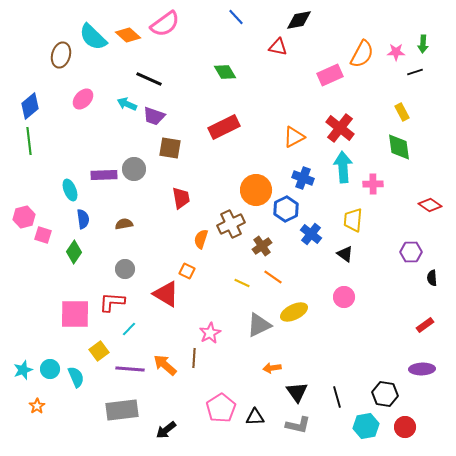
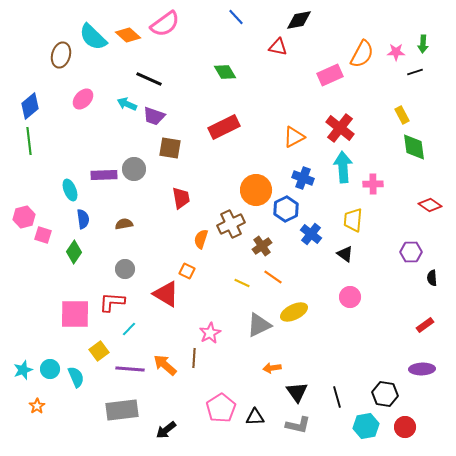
yellow rectangle at (402, 112): moved 3 px down
green diamond at (399, 147): moved 15 px right
pink circle at (344, 297): moved 6 px right
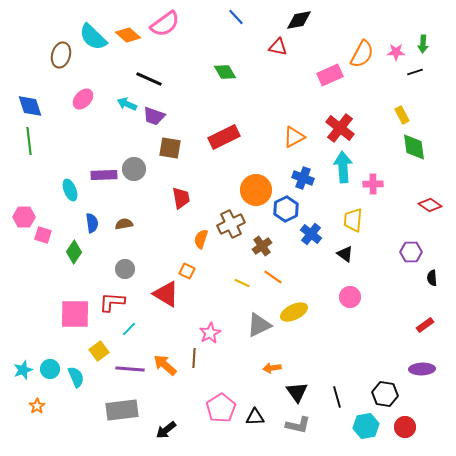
blue diamond at (30, 106): rotated 68 degrees counterclockwise
red rectangle at (224, 127): moved 10 px down
pink hexagon at (24, 217): rotated 15 degrees clockwise
blue semicircle at (83, 219): moved 9 px right, 4 px down
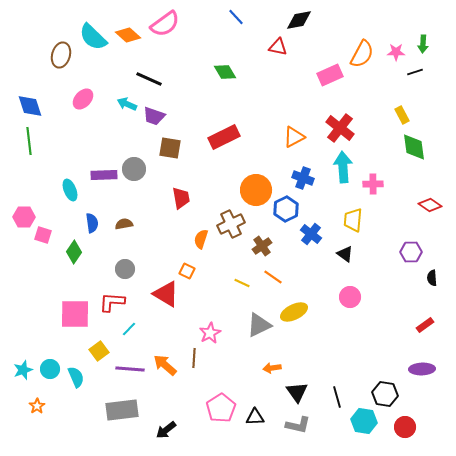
cyan hexagon at (366, 426): moved 2 px left, 5 px up; rotated 20 degrees clockwise
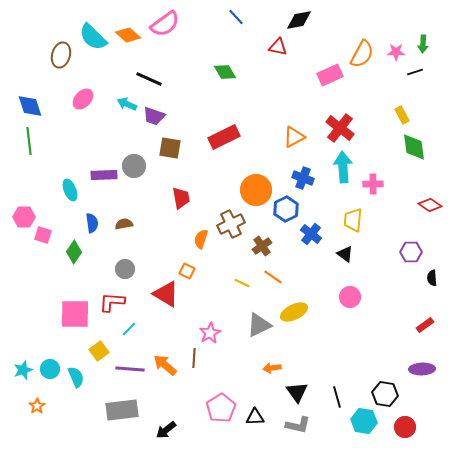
gray circle at (134, 169): moved 3 px up
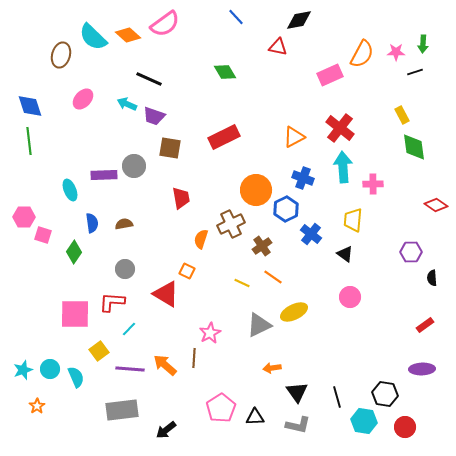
red diamond at (430, 205): moved 6 px right
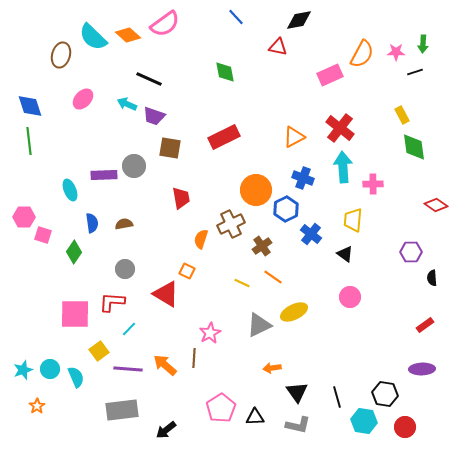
green diamond at (225, 72): rotated 20 degrees clockwise
purple line at (130, 369): moved 2 px left
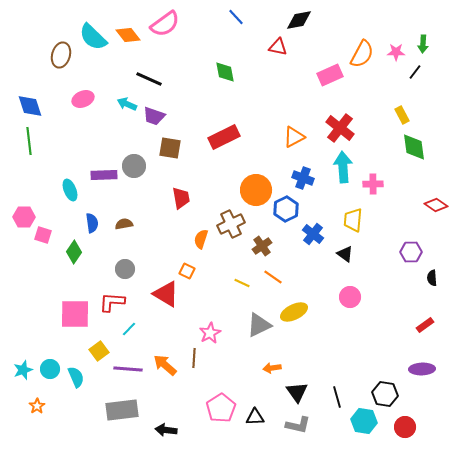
orange diamond at (128, 35): rotated 10 degrees clockwise
black line at (415, 72): rotated 35 degrees counterclockwise
pink ellipse at (83, 99): rotated 25 degrees clockwise
blue cross at (311, 234): moved 2 px right
black arrow at (166, 430): rotated 45 degrees clockwise
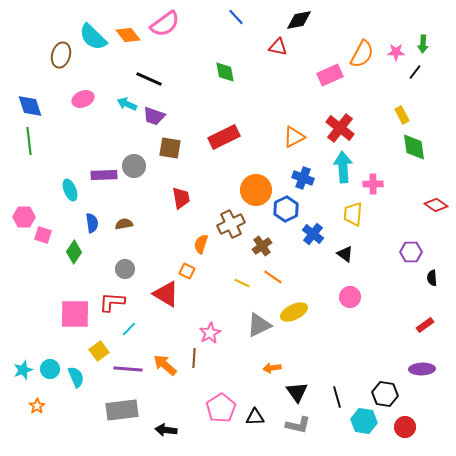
yellow trapezoid at (353, 220): moved 6 px up
orange semicircle at (201, 239): moved 5 px down
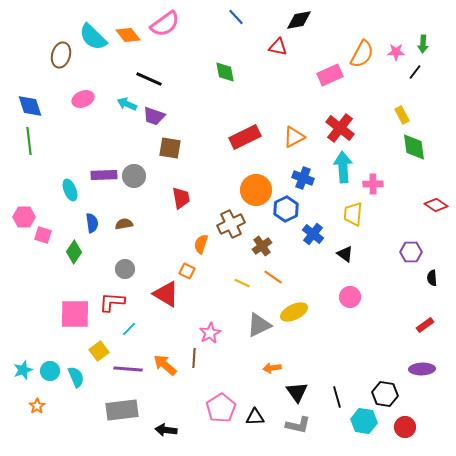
red rectangle at (224, 137): moved 21 px right
gray circle at (134, 166): moved 10 px down
cyan circle at (50, 369): moved 2 px down
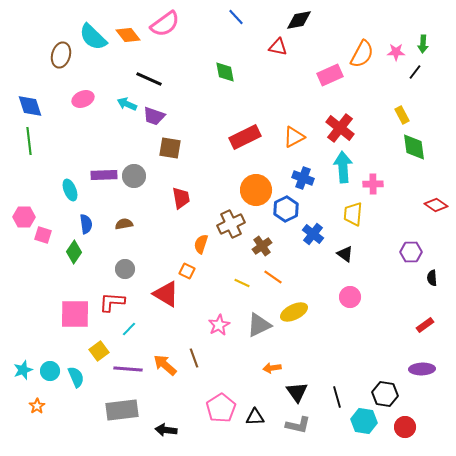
blue semicircle at (92, 223): moved 6 px left, 1 px down
pink star at (210, 333): moved 9 px right, 8 px up
brown line at (194, 358): rotated 24 degrees counterclockwise
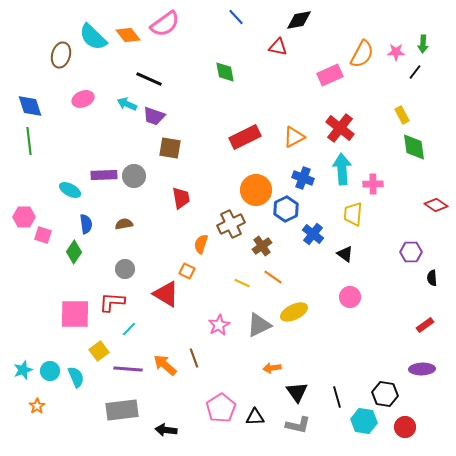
cyan arrow at (343, 167): moved 1 px left, 2 px down
cyan ellipse at (70, 190): rotated 40 degrees counterclockwise
